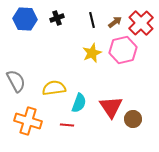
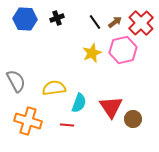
black line: moved 3 px right, 2 px down; rotated 21 degrees counterclockwise
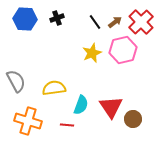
red cross: moved 1 px up
cyan semicircle: moved 2 px right, 2 px down
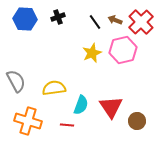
black cross: moved 1 px right, 1 px up
brown arrow: moved 2 px up; rotated 120 degrees counterclockwise
brown circle: moved 4 px right, 2 px down
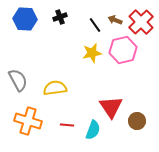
black cross: moved 2 px right
black line: moved 3 px down
yellow star: rotated 12 degrees clockwise
gray semicircle: moved 2 px right, 1 px up
yellow semicircle: moved 1 px right
cyan semicircle: moved 12 px right, 25 px down
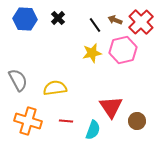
black cross: moved 2 px left, 1 px down; rotated 24 degrees counterclockwise
red line: moved 1 px left, 4 px up
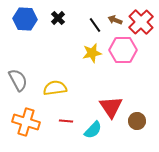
pink hexagon: rotated 12 degrees clockwise
orange cross: moved 2 px left, 1 px down
cyan semicircle: rotated 24 degrees clockwise
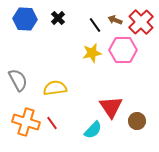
red line: moved 14 px left, 2 px down; rotated 48 degrees clockwise
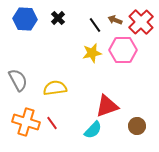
red triangle: moved 4 px left, 1 px up; rotated 45 degrees clockwise
brown circle: moved 5 px down
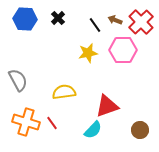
yellow star: moved 4 px left
yellow semicircle: moved 9 px right, 4 px down
brown circle: moved 3 px right, 4 px down
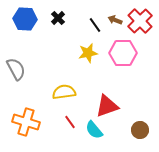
red cross: moved 1 px left, 1 px up
pink hexagon: moved 3 px down
gray semicircle: moved 2 px left, 11 px up
red line: moved 18 px right, 1 px up
cyan semicircle: moved 1 px right; rotated 96 degrees clockwise
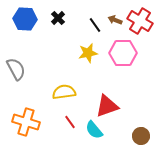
red cross: rotated 15 degrees counterclockwise
brown circle: moved 1 px right, 6 px down
